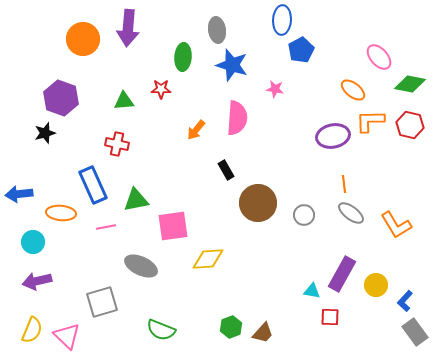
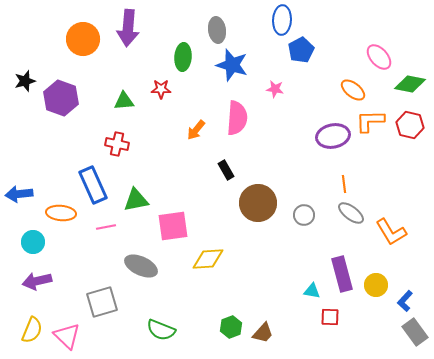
black star at (45, 133): moved 20 px left, 52 px up
orange L-shape at (396, 225): moved 5 px left, 7 px down
purple rectangle at (342, 274): rotated 44 degrees counterclockwise
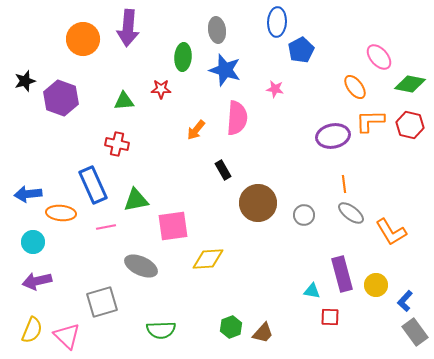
blue ellipse at (282, 20): moved 5 px left, 2 px down
blue star at (232, 65): moved 7 px left, 5 px down
orange ellipse at (353, 90): moved 2 px right, 3 px up; rotated 15 degrees clockwise
black rectangle at (226, 170): moved 3 px left
blue arrow at (19, 194): moved 9 px right
green semicircle at (161, 330): rotated 24 degrees counterclockwise
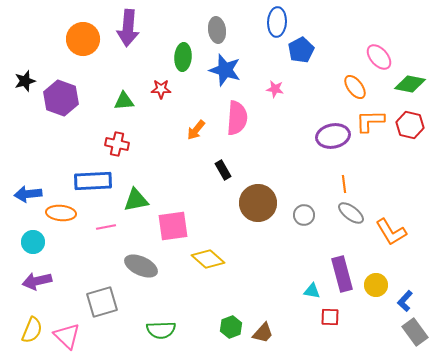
blue rectangle at (93, 185): moved 4 px up; rotated 69 degrees counterclockwise
yellow diamond at (208, 259): rotated 44 degrees clockwise
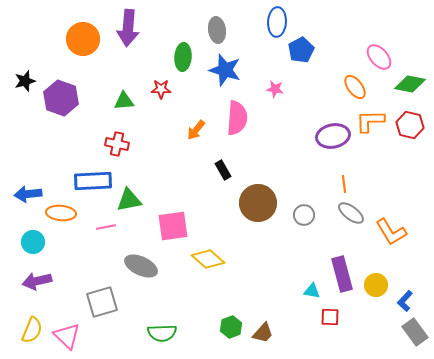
green triangle at (136, 200): moved 7 px left
green semicircle at (161, 330): moved 1 px right, 3 px down
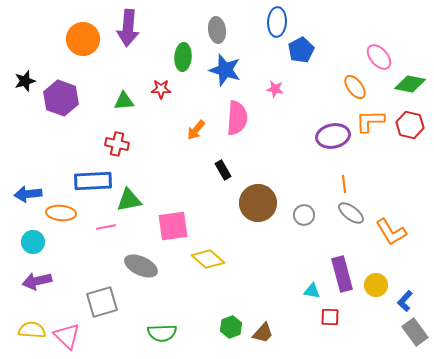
yellow semicircle at (32, 330): rotated 108 degrees counterclockwise
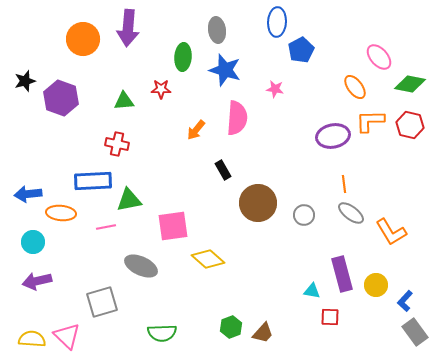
yellow semicircle at (32, 330): moved 9 px down
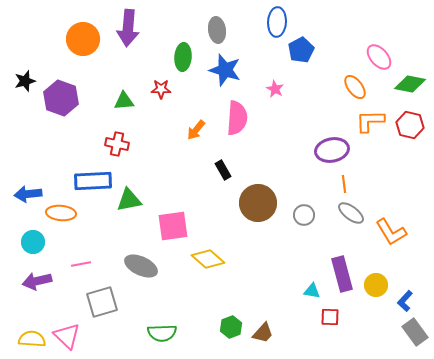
pink star at (275, 89): rotated 18 degrees clockwise
purple ellipse at (333, 136): moved 1 px left, 14 px down
pink line at (106, 227): moved 25 px left, 37 px down
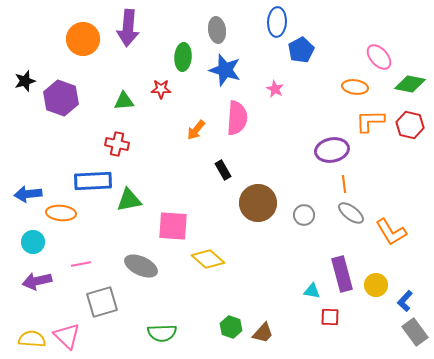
orange ellipse at (355, 87): rotated 45 degrees counterclockwise
pink square at (173, 226): rotated 12 degrees clockwise
green hexagon at (231, 327): rotated 20 degrees counterclockwise
